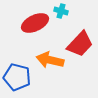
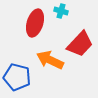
red ellipse: rotated 48 degrees counterclockwise
orange arrow: rotated 12 degrees clockwise
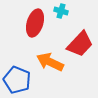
orange arrow: moved 2 px down
blue pentagon: moved 3 px down; rotated 8 degrees clockwise
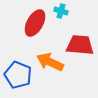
red ellipse: rotated 12 degrees clockwise
red trapezoid: moved 1 px down; rotated 128 degrees counterclockwise
blue pentagon: moved 1 px right, 5 px up
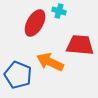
cyan cross: moved 2 px left
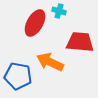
red trapezoid: moved 3 px up
blue pentagon: moved 1 px down; rotated 12 degrees counterclockwise
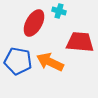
red ellipse: moved 1 px left
blue pentagon: moved 15 px up
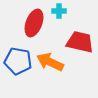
cyan cross: rotated 16 degrees counterclockwise
red ellipse: rotated 8 degrees counterclockwise
red trapezoid: rotated 8 degrees clockwise
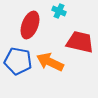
cyan cross: rotated 24 degrees clockwise
red ellipse: moved 4 px left, 2 px down
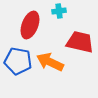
cyan cross: rotated 32 degrees counterclockwise
